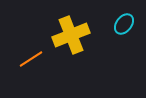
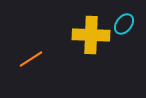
yellow cross: moved 20 px right; rotated 24 degrees clockwise
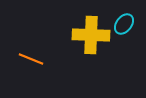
orange line: rotated 55 degrees clockwise
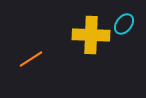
orange line: rotated 55 degrees counterclockwise
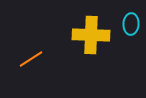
cyan ellipse: moved 7 px right; rotated 35 degrees counterclockwise
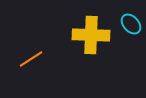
cyan ellipse: rotated 45 degrees counterclockwise
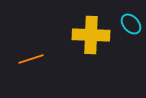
orange line: rotated 15 degrees clockwise
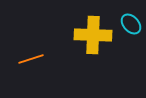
yellow cross: moved 2 px right
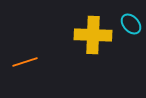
orange line: moved 6 px left, 3 px down
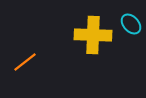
orange line: rotated 20 degrees counterclockwise
